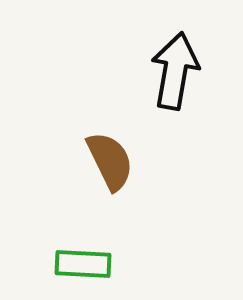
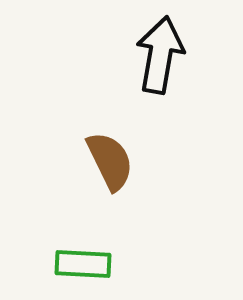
black arrow: moved 15 px left, 16 px up
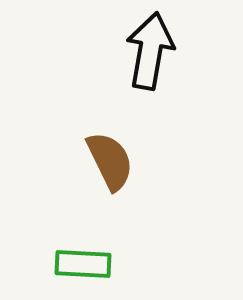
black arrow: moved 10 px left, 4 px up
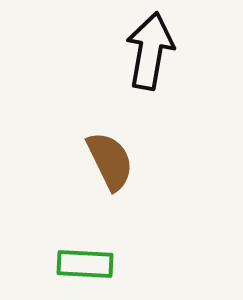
green rectangle: moved 2 px right
